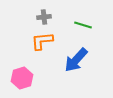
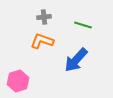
orange L-shape: rotated 25 degrees clockwise
pink hexagon: moved 4 px left, 3 px down
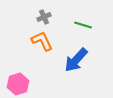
gray cross: rotated 16 degrees counterclockwise
orange L-shape: rotated 45 degrees clockwise
pink hexagon: moved 3 px down
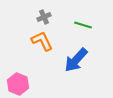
pink hexagon: rotated 20 degrees counterclockwise
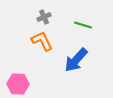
pink hexagon: rotated 20 degrees counterclockwise
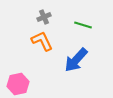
pink hexagon: rotated 15 degrees counterclockwise
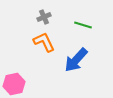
orange L-shape: moved 2 px right, 1 px down
pink hexagon: moved 4 px left
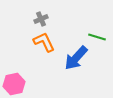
gray cross: moved 3 px left, 2 px down
green line: moved 14 px right, 12 px down
blue arrow: moved 2 px up
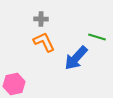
gray cross: rotated 24 degrees clockwise
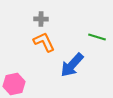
blue arrow: moved 4 px left, 7 px down
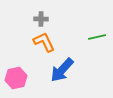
green line: rotated 30 degrees counterclockwise
blue arrow: moved 10 px left, 5 px down
pink hexagon: moved 2 px right, 6 px up
